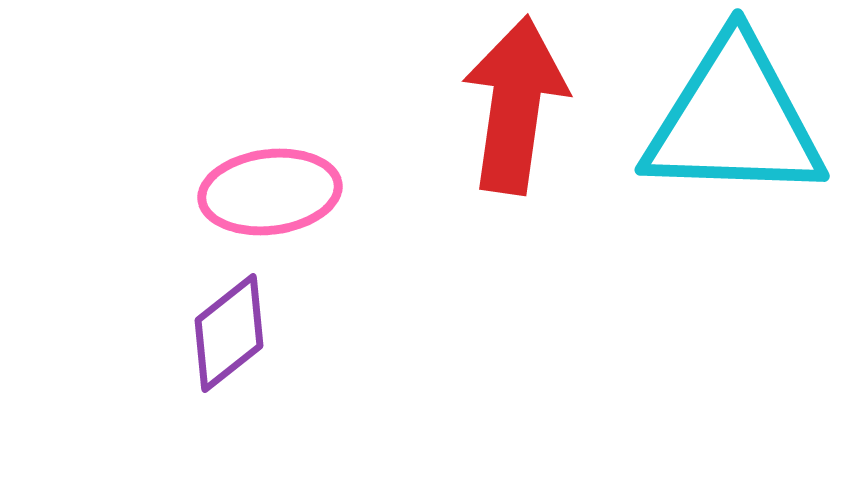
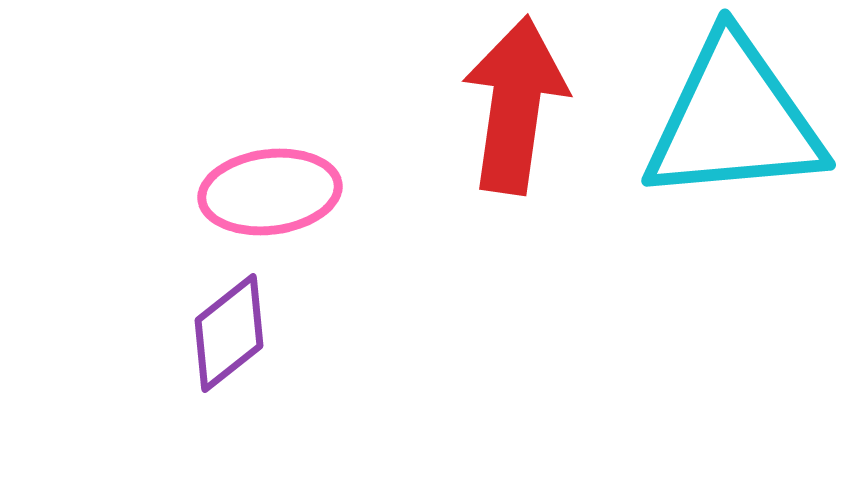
cyan triangle: rotated 7 degrees counterclockwise
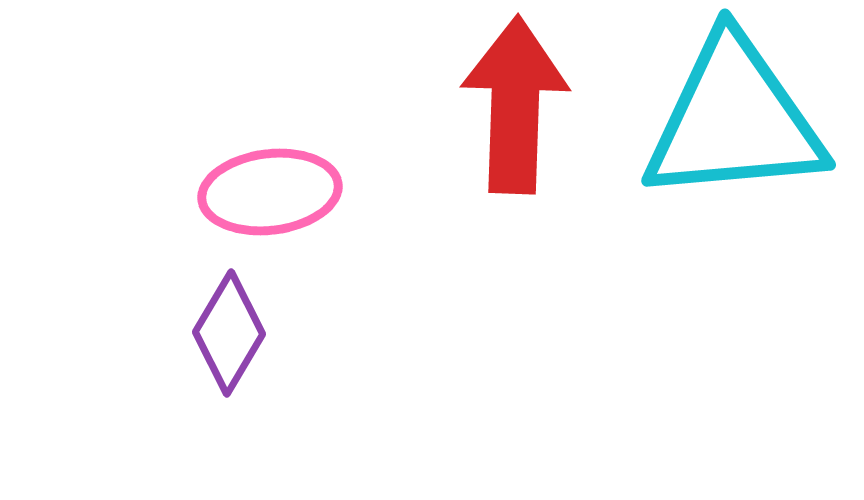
red arrow: rotated 6 degrees counterclockwise
purple diamond: rotated 21 degrees counterclockwise
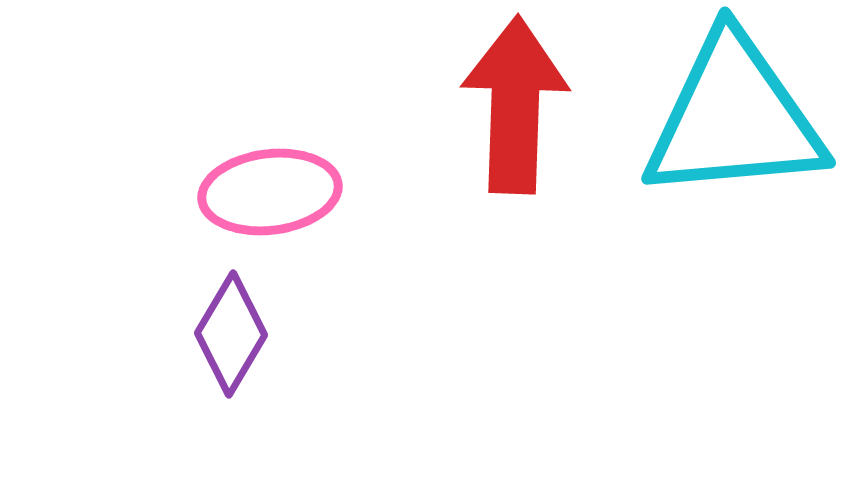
cyan triangle: moved 2 px up
purple diamond: moved 2 px right, 1 px down
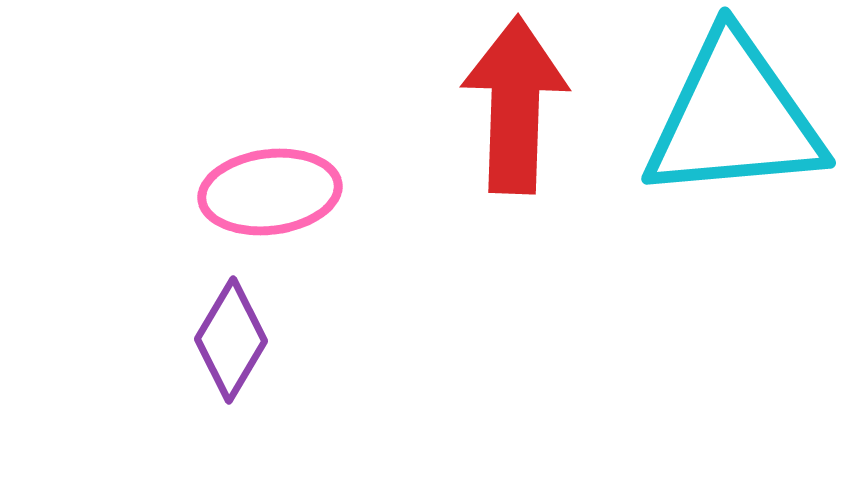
purple diamond: moved 6 px down
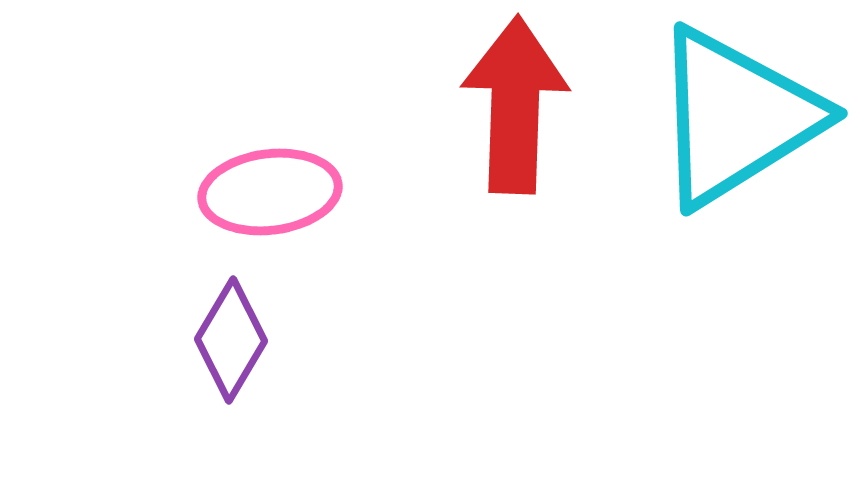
cyan triangle: moved 2 px right, 1 px up; rotated 27 degrees counterclockwise
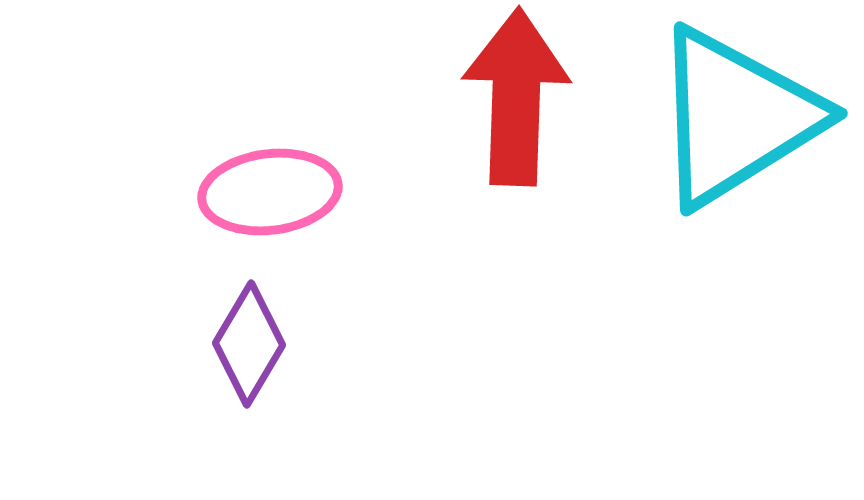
red arrow: moved 1 px right, 8 px up
purple diamond: moved 18 px right, 4 px down
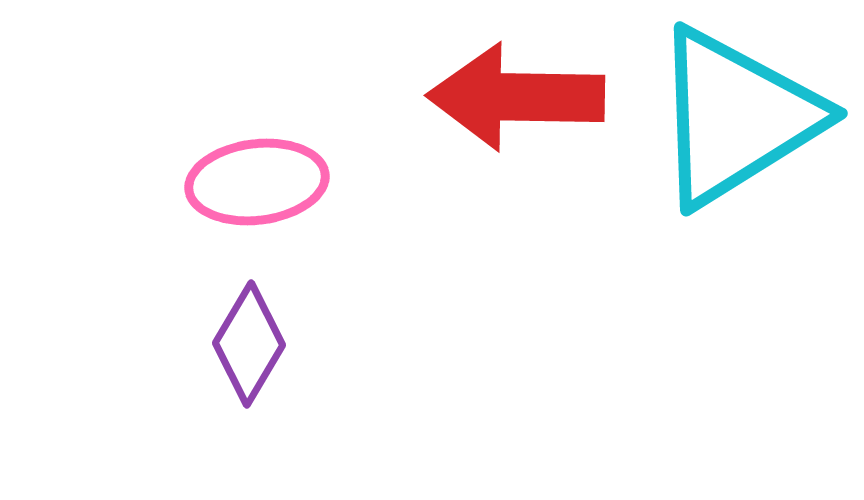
red arrow: rotated 91 degrees counterclockwise
pink ellipse: moved 13 px left, 10 px up
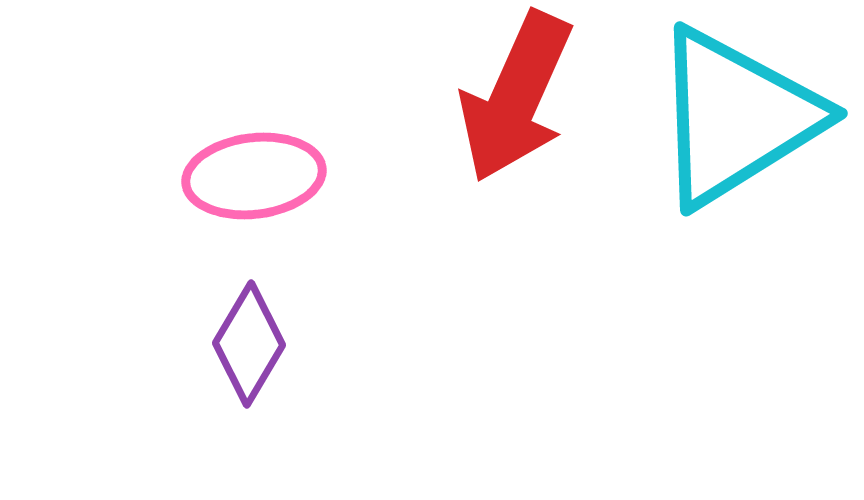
red arrow: rotated 67 degrees counterclockwise
pink ellipse: moved 3 px left, 6 px up
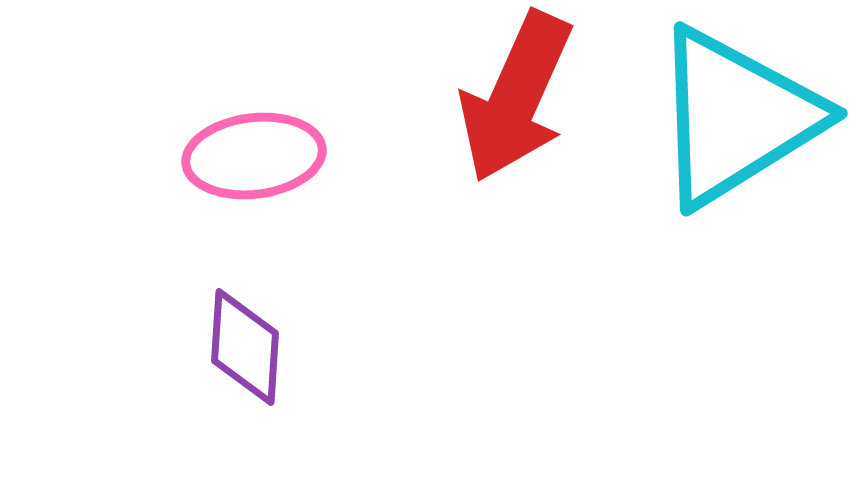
pink ellipse: moved 20 px up
purple diamond: moved 4 px left, 3 px down; rotated 27 degrees counterclockwise
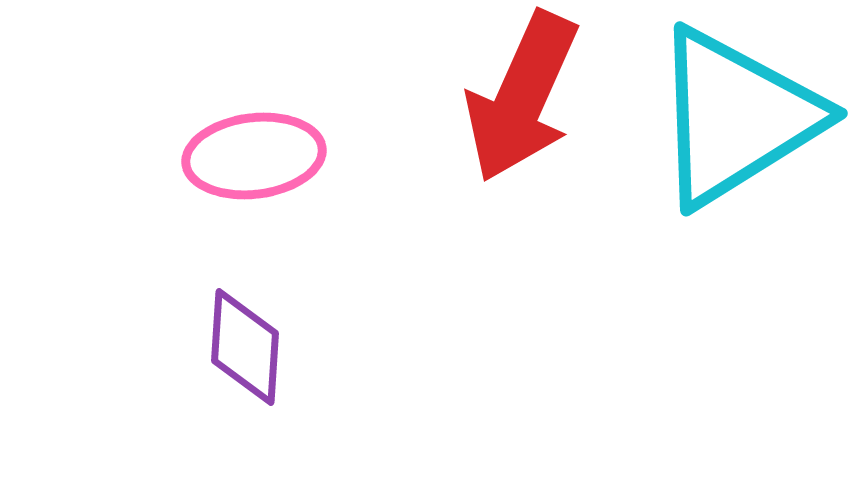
red arrow: moved 6 px right
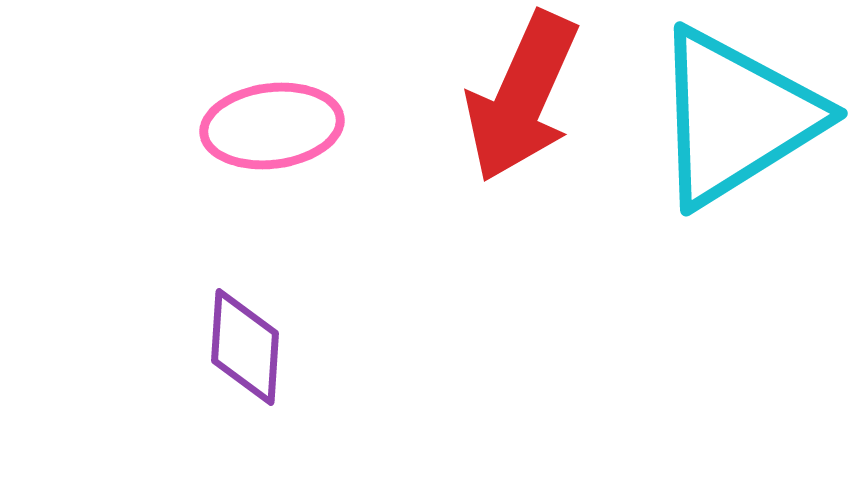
pink ellipse: moved 18 px right, 30 px up
